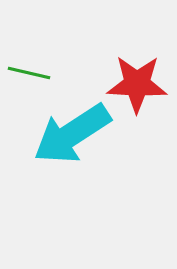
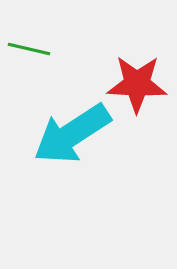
green line: moved 24 px up
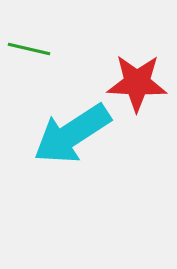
red star: moved 1 px up
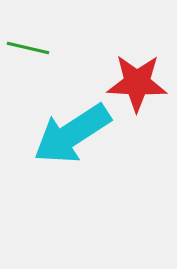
green line: moved 1 px left, 1 px up
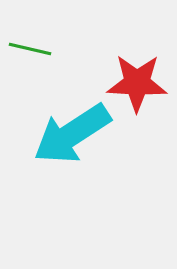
green line: moved 2 px right, 1 px down
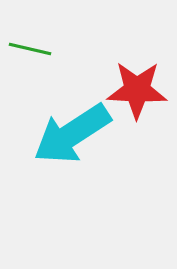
red star: moved 7 px down
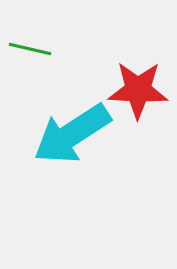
red star: moved 1 px right
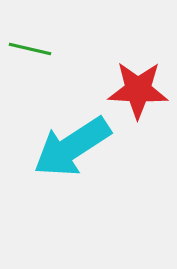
cyan arrow: moved 13 px down
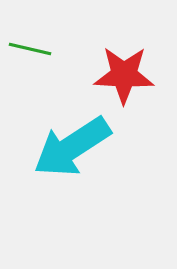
red star: moved 14 px left, 15 px up
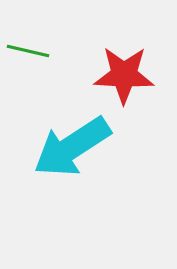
green line: moved 2 px left, 2 px down
